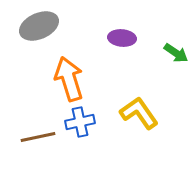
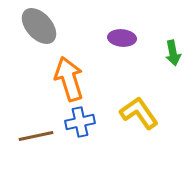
gray ellipse: rotated 72 degrees clockwise
green arrow: moved 3 px left; rotated 45 degrees clockwise
brown line: moved 2 px left, 1 px up
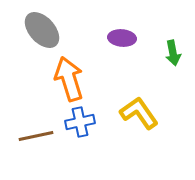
gray ellipse: moved 3 px right, 4 px down
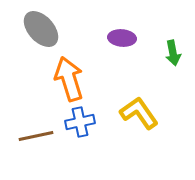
gray ellipse: moved 1 px left, 1 px up
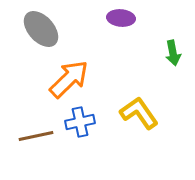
purple ellipse: moved 1 px left, 20 px up
orange arrow: rotated 63 degrees clockwise
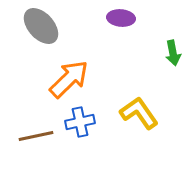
gray ellipse: moved 3 px up
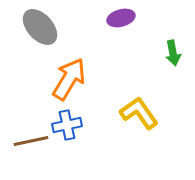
purple ellipse: rotated 20 degrees counterclockwise
gray ellipse: moved 1 px left, 1 px down
orange arrow: rotated 15 degrees counterclockwise
blue cross: moved 13 px left, 3 px down
brown line: moved 5 px left, 5 px down
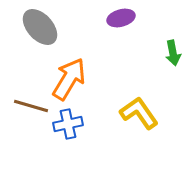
blue cross: moved 1 px right, 1 px up
brown line: moved 35 px up; rotated 28 degrees clockwise
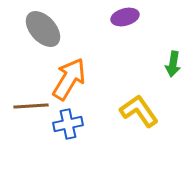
purple ellipse: moved 4 px right, 1 px up
gray ellipse: moved 3 px right, 2 px down
green arrow: moved 11 px down; rotated 20 degrees clockwise
brown line: rotated 20 degrees counterclockwise
yellow L-shape: moved 2 px up
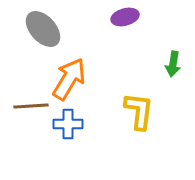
yellow L-shape: rotated 42 degrees clockwise
blue cross: rotated 12 degrees clockwise
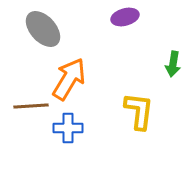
blue cross: moved 4 px down
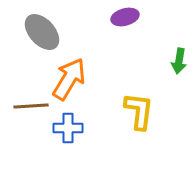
gray ellipse: moved 1 px left, 3 px down
green arrow: moved 6 px right, 3 px up
